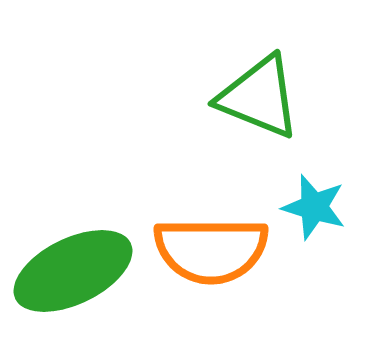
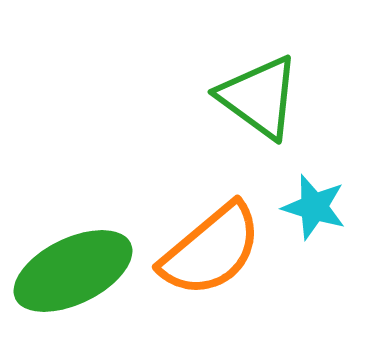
green triangle: rotated 14 degrees clockwise
orange semicircle: rotated 40 degrees counterclockwise
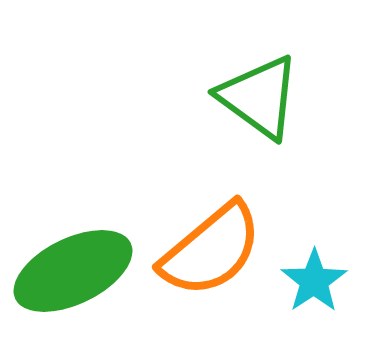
cyan star: moved 74 px down; rotated 22 degrees clockwise
